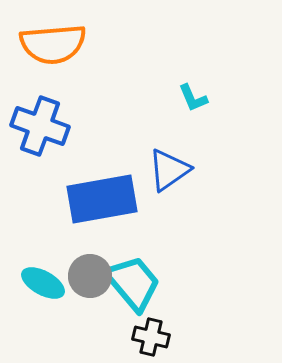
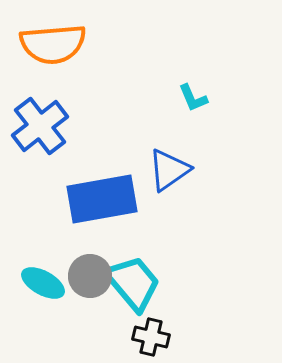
blue cross: rotated 32 degrees clockwise
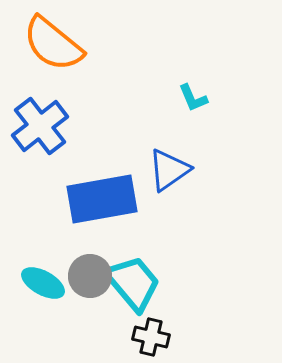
orange semicircle: rotated 44 degrees clockwise
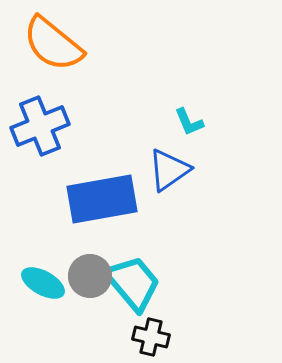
cyan L-shape: moved 4 px left, 24 px down
blue cross: rotated 16 degrees clockwise
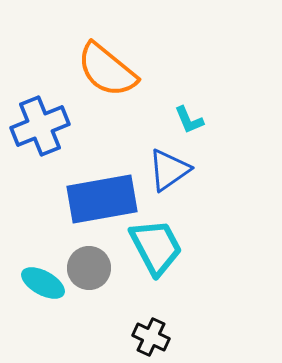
orange semicircle: moved 54 px right, 26 px down
cyan L-shape: moved 2 px up
gray circle: moved 1 px left, 8 px up
cyan trapezoid: moved 23 px right, 36 px up; rotated 12 degrees clockwise
black cross: rotated 12 degrees clockwise
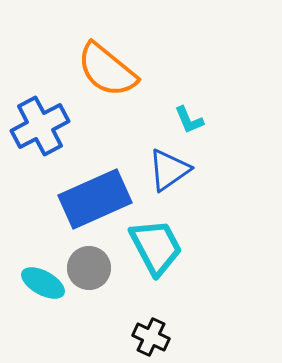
blue cross: rotated 6 degrees counterclockwise
blue rectangle: moved 7 px left; rotated 14 degrees counterclockwise
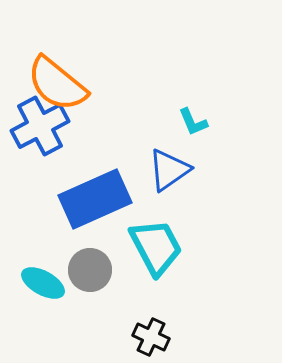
orange semicircle: moved 50 px left, 14 px down
cyan L-shape: moved 4 px right, 2 px down
gray circle: moved 1 px right, 2 px down
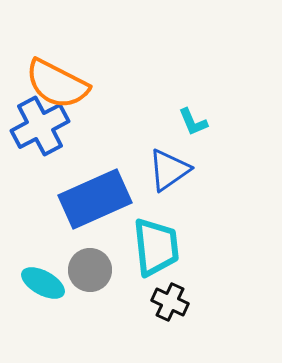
orange semicircle: rotated 12 degrees counterclockwise
cyan trapezoid: rotated 22 degrees clockwise
black cross: moved 19 px right, 35 px up
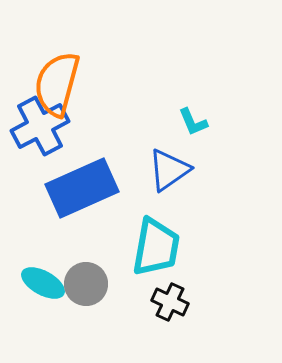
orange semicircle: rotated 78 degrees clockwise
blue rectangle: moved 13 px left, 11 px up
cyan trapezoid: rotated 16 degrees clockwise
gray circle: moved 4 px left, 14 px down
